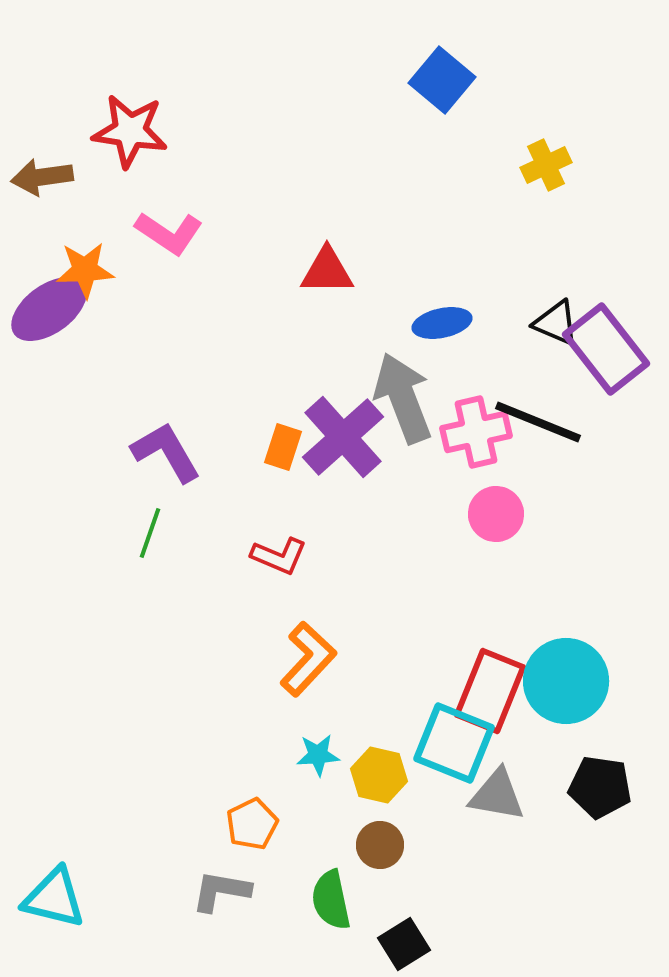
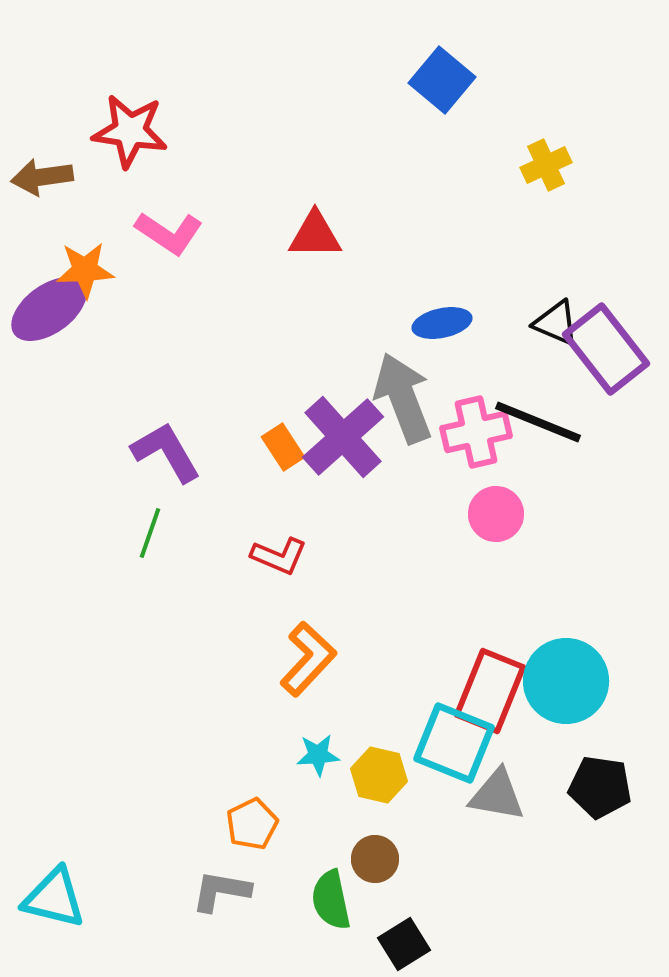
red triangle: moved 12 px left, 36 px up
orange rectangle: rotated 51 degrees counterclockwise
brown circle: moved 5 px left, 14 px down
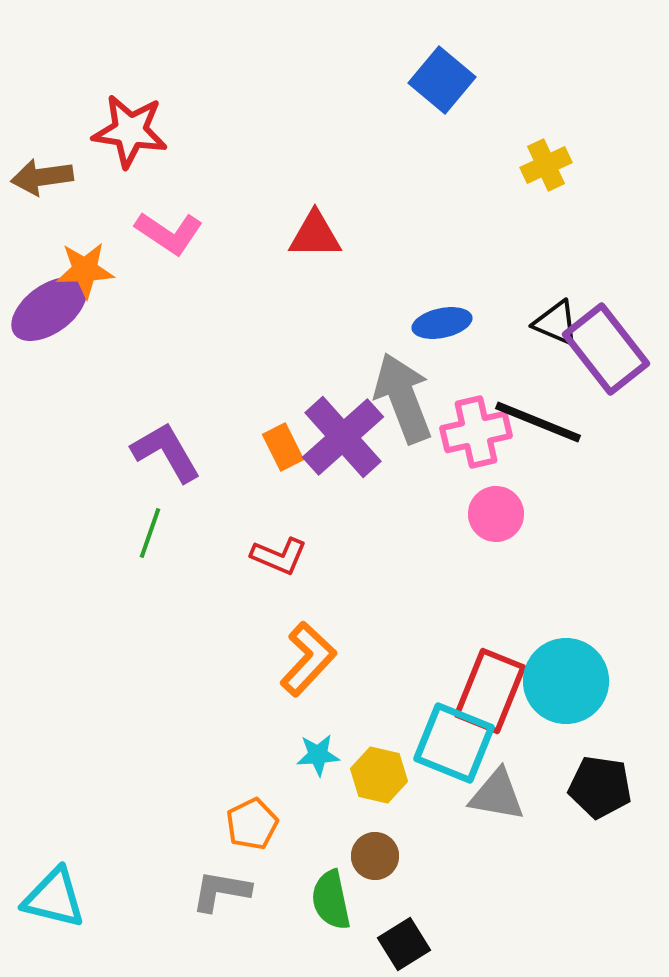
orange rectangle: rotated 6 degrees clockwise
brown circle: moved 3 px up
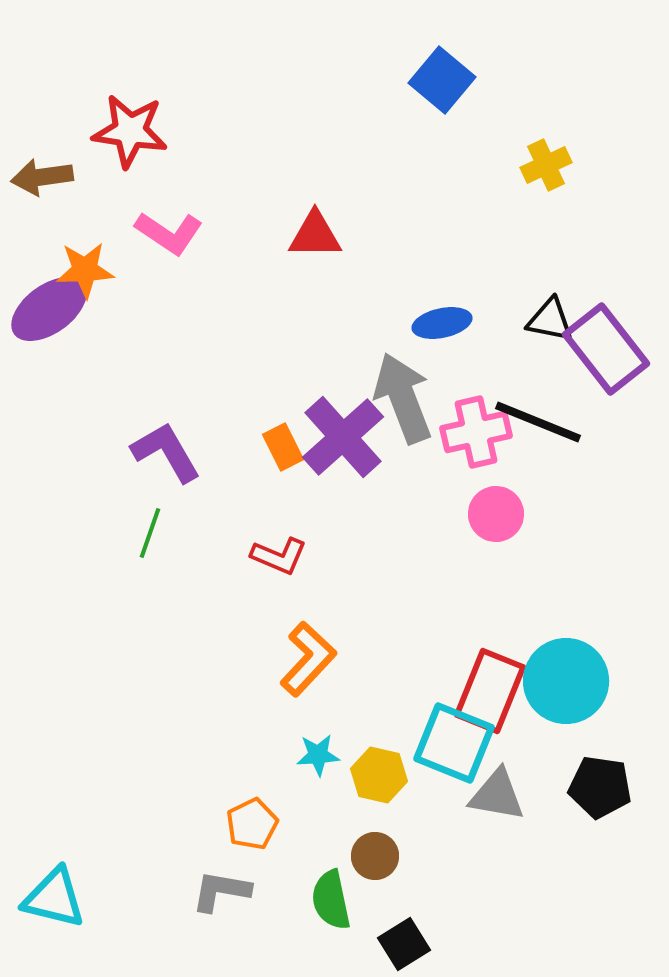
black triangle: moved 6 px left, 3 px up; rotated 12 degrees counterclockwise
